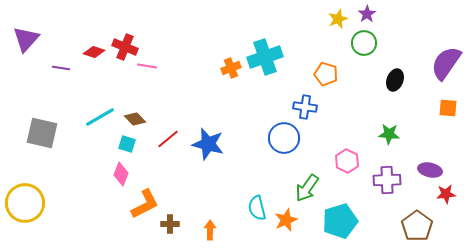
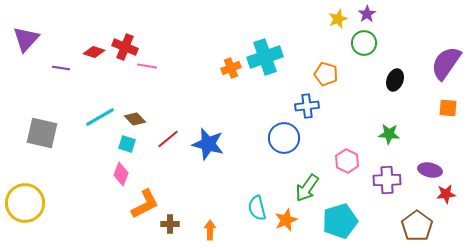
blue cross: moved 2 px right, 1 px up; rotated 15 degrees counterclockwise
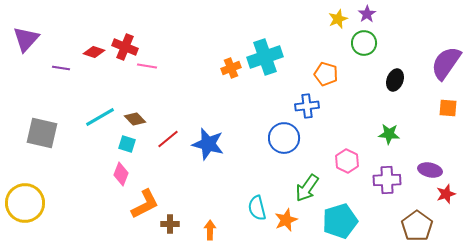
red star: rotated 12 degrees counterclockwise
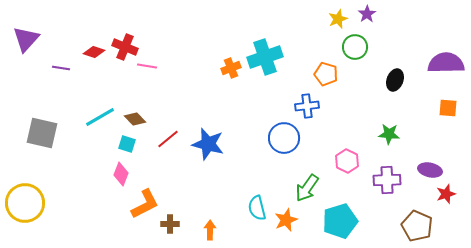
green circle: moved 9 px left, 4 px down
purple semicircle: rotated 54 degrees clockwise
brown pentagon: rotated 12 degrees counterclockwise
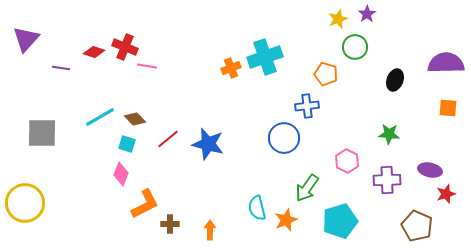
gray square: rotated 12 degrees counterclockwise
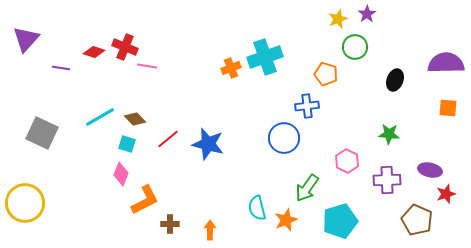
gray square: rotated 24 degrees clockwise
orange L-shape: moved 4 px up
brown pentagon: moved 6 px up
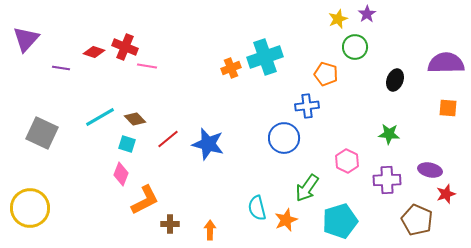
yellow circle: moved 5 px right, 5 px down
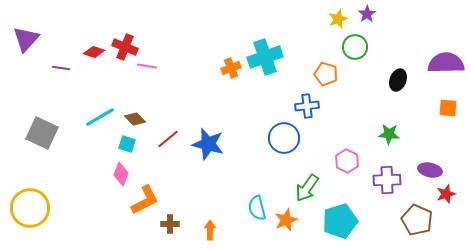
black ellipse: moved 3 px right
